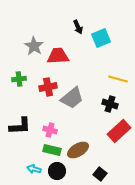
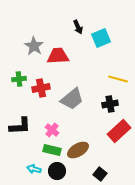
red cross: moved 7 px left, 1 px down
gray trapezoid: moved 1 px down
black cross: rotated 28 degrees counterclockwise
pink cross: moved 2 px right; rotated 24 degrees clockwise
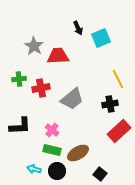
black arrow: moved 1 px down
yellow line: rotated 48 degrees clockwise
brown ellipse: moved 3 px down
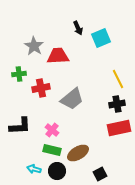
green cross: moved 5 px up
black cross: moved 7 px right
red rectangle: moved 3 px up; rotated 30 degrees clockwise
black square: rotated 24 degrees clockwise
